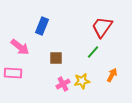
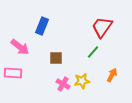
pink cross: rotated 32 degrees counterclockwise
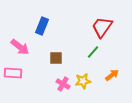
orange arrow: rotated 24 degrees clockwise
yellow star: moved 1 px right
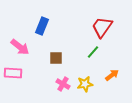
yellow star: moved 2 px right, 3 px down
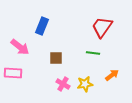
green line: moved 1 px down; rotated 56 degrees clockwise
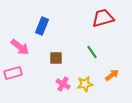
red trapezoid: moved 1 px right, 9 px up; rotated 40 degrees clockwise
green line: moved 1 px left, 1 px up; rotated 48 degrees clockwise
pink rectangle: rotated 18 degrees counterclockwise
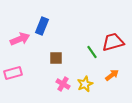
red trapezoid: moved 10 px right, 24 px down
pink arrow: moved 8 px up; rotated 60 degrees counterclockwise
yellow star: rotated 14 degrees counterclockwise
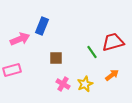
pink rectangle: moved 1 px left, 3 px up
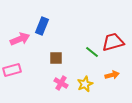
green line: rotated 16 degrees counterclockwise
orange arrow: rotated 24 degrees clockwise
pink cross: moved 2 px left, 1 px up
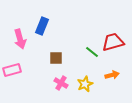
pink arrow: rotated 96 degrees clockwise
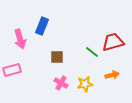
brown square: moved 1 px right, 1 px up
yellow star: rotated 14 degrees clockwise
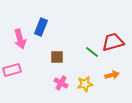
blue rectangle: moved 1 px left, 1 px down
